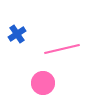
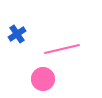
pink circle: moved 4 px up
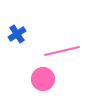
pink line: moved 2 px down
